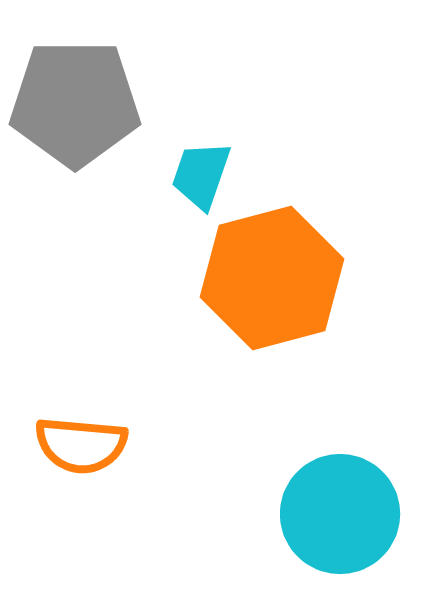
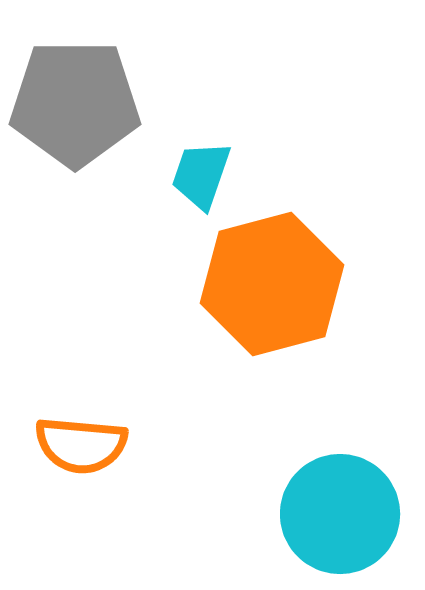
orange hexagon: moved 6 px down
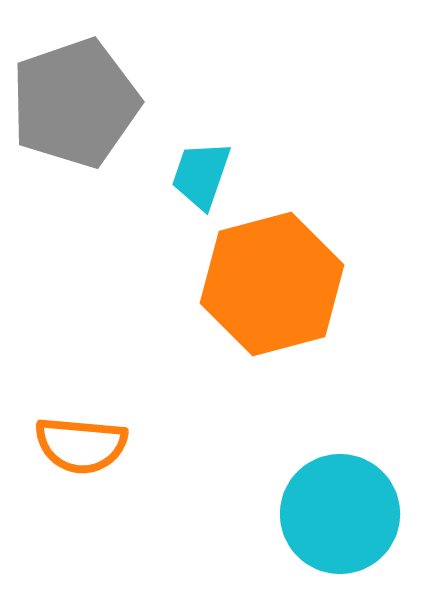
gray pentagon: rotated 19 degrees counterclockwise
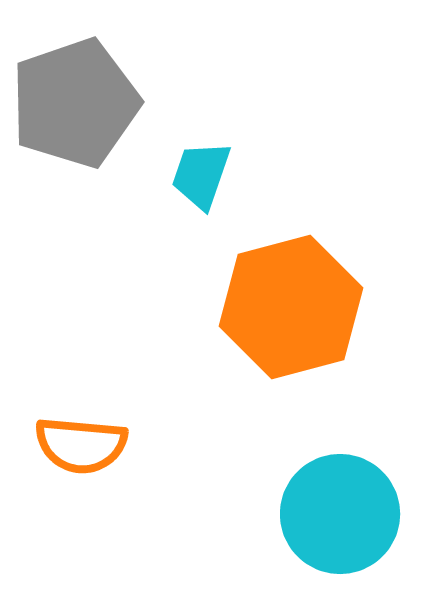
orange hexagon: moved 19 px right, 23 px down
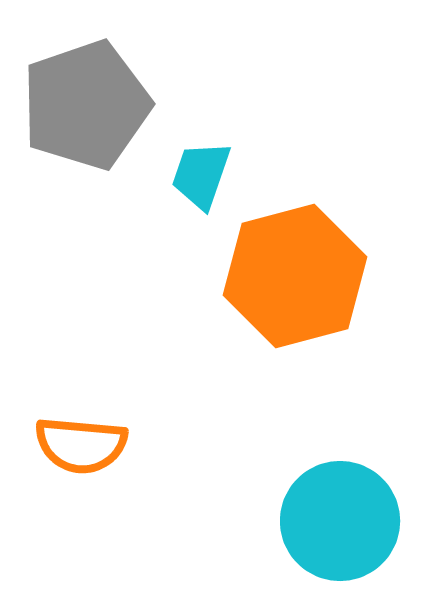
gray pentagon: moved 11 px right, 2 px down
orange hexagon: moved 4 px right, 31 px up
cyan circle: moved 7 px down
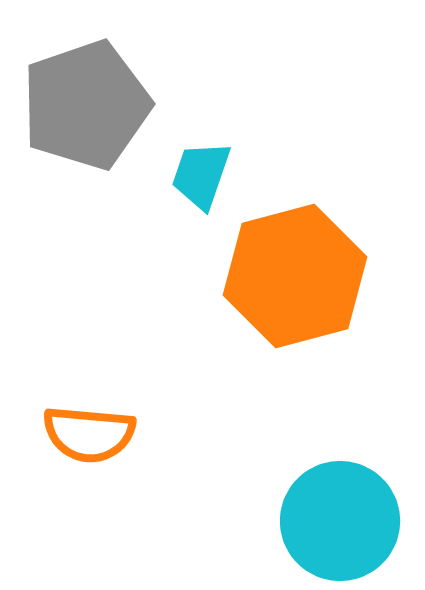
orange semicircle: moved 8 px right, 11 px up
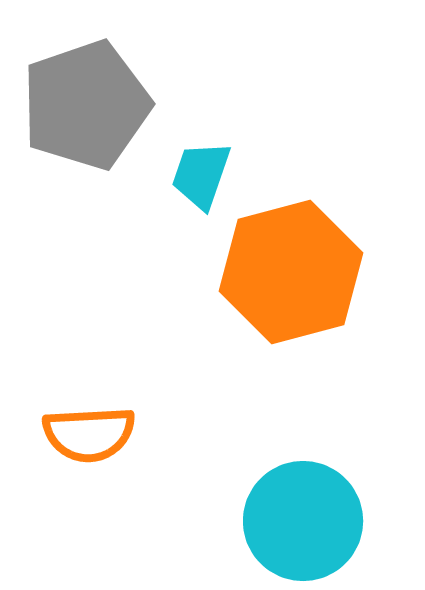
orange hexagon: moved 4 px left, 4 px up
orange semicircle: rotated 8 degrees counterclockwise
cyan circle: moved 37 px left
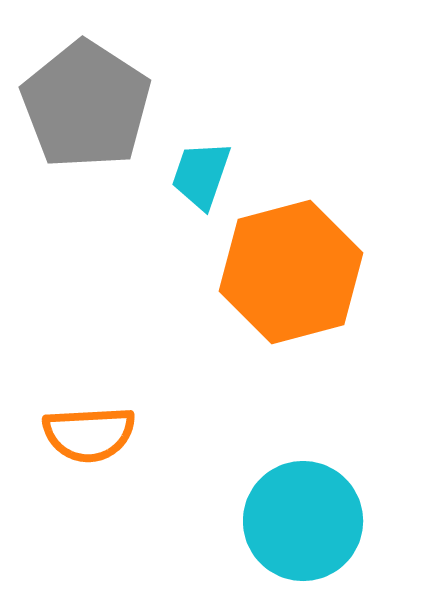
gray pentagon: rotated 20 degrees counterclockwise
